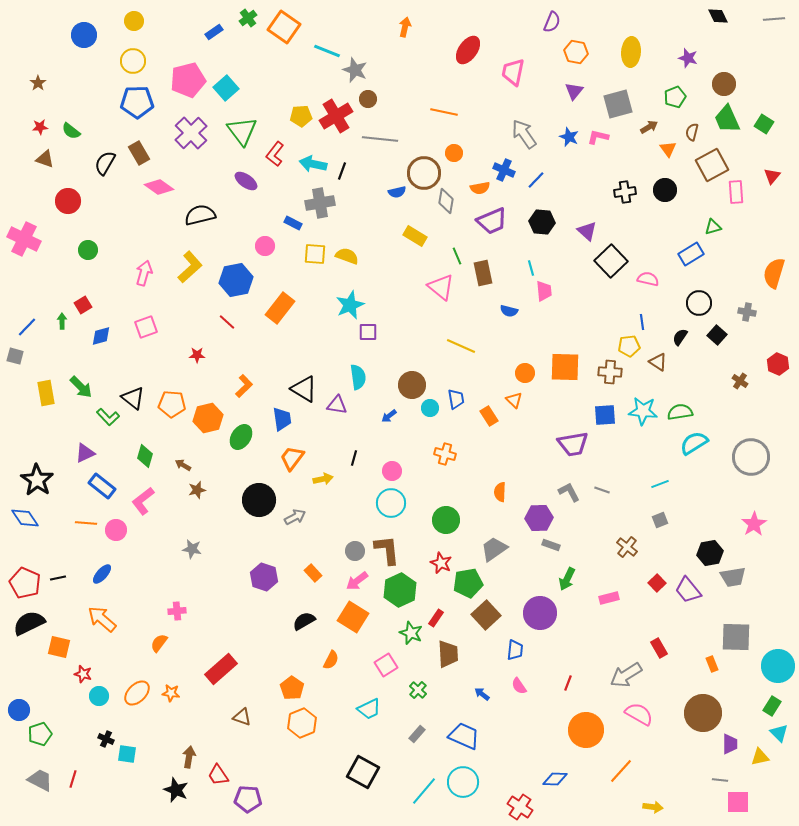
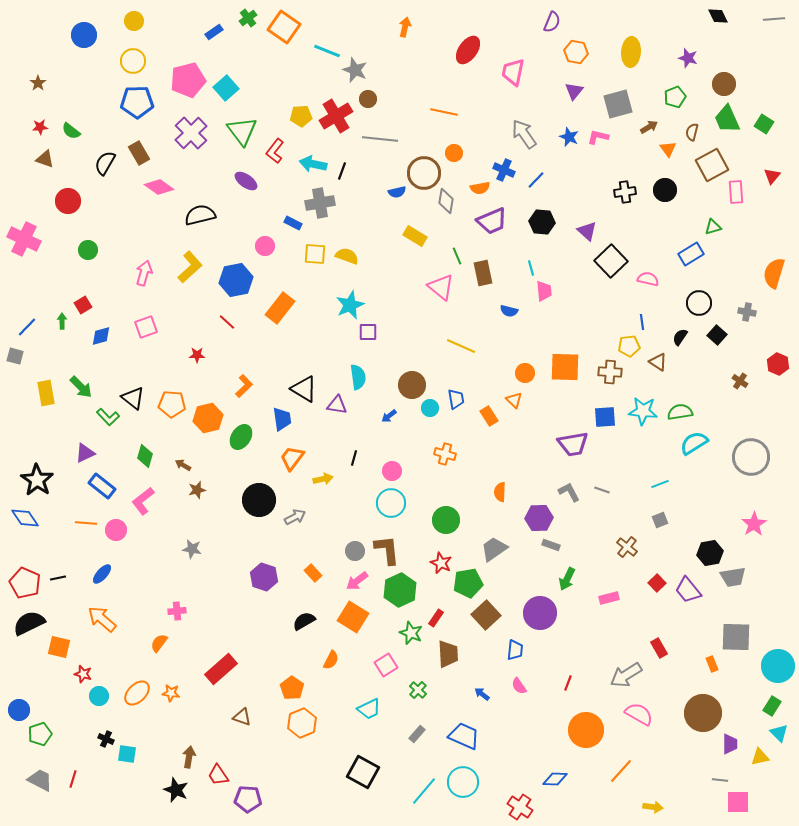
red L-shape at (275, 154): moved 3 px up
blue square at (605, 415): moved 2 px down
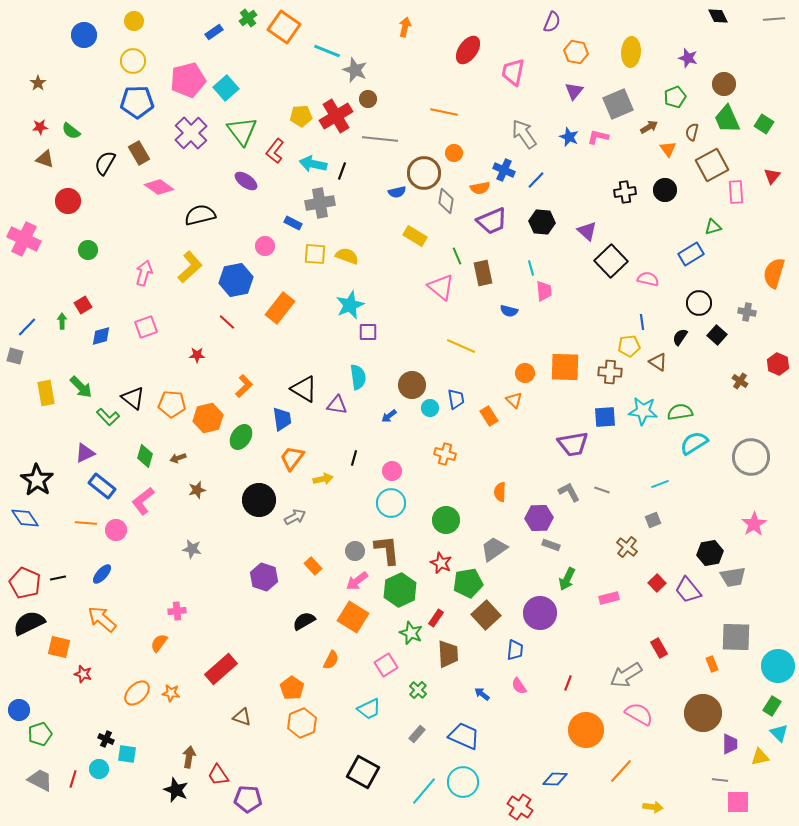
gray square at (618, 104): rotated 8 degrees counterclockwise
brown arrow at (183, 465): moved 5 px left, 7 px up; rotated 49 degrees counterclockwise
gray square at (660, 520): moved 7 px left
orange rectangle at (313, 573): moved 7 px up
cyan circle at (99, 696): moved 73 px down
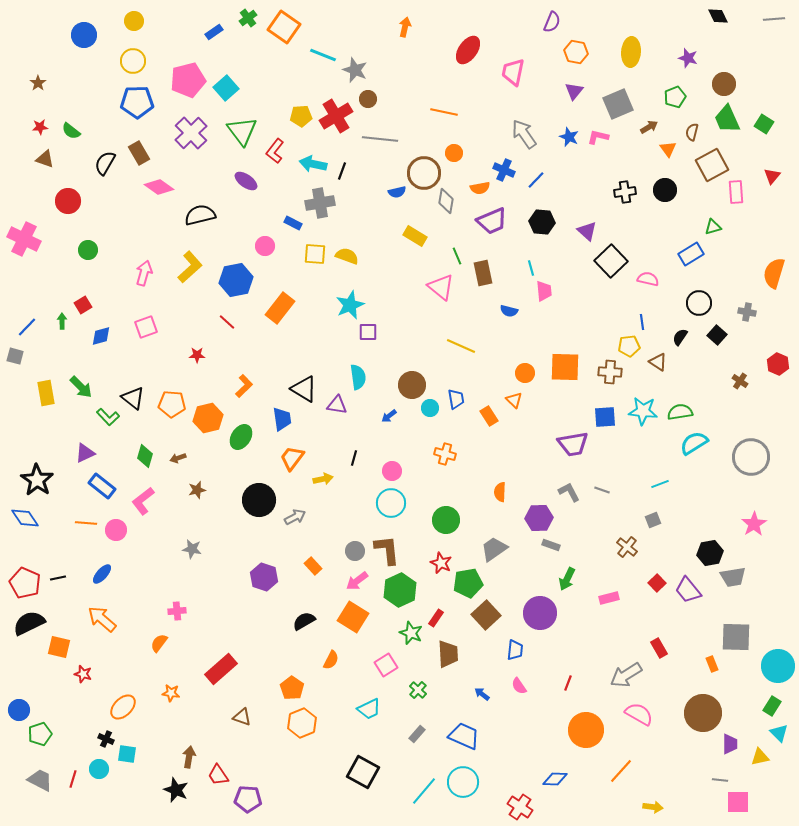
cyan line at (327, 51): moved 4 px left, 4 px down
orange ellipse at (137, 693): moved 14 px left, 14 px down
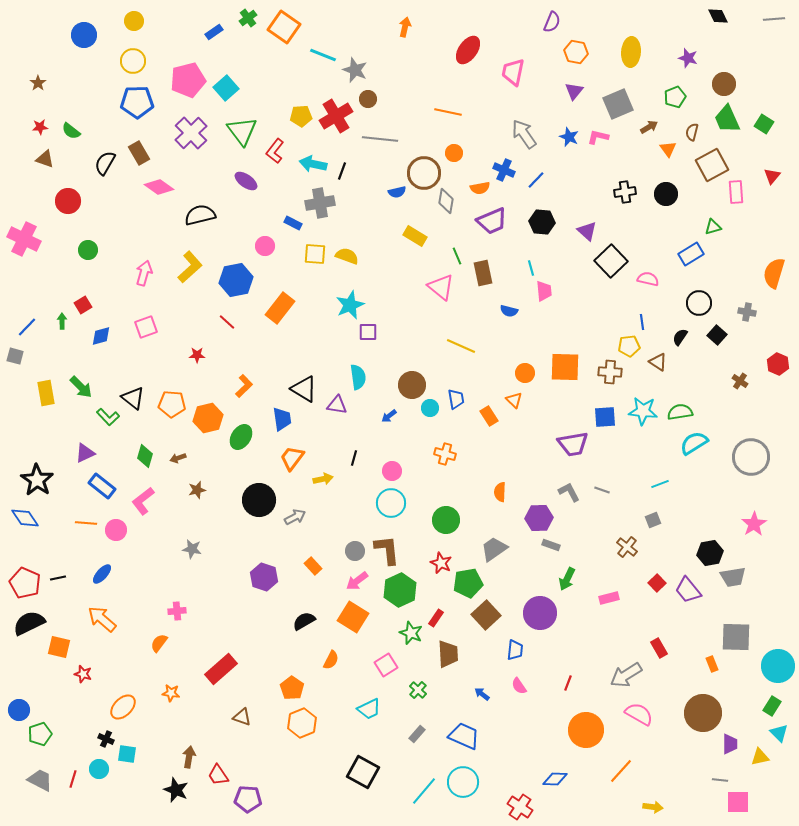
orange line at (444, 112): moved 4 px right
black circle at (665, 190): moved 1 px right, 4 px down
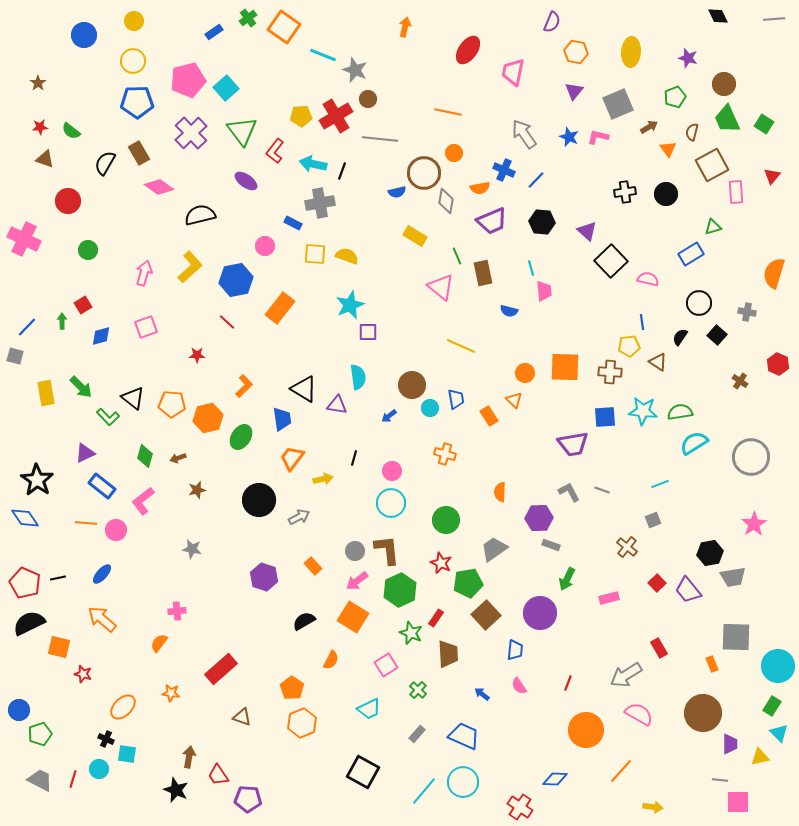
gray arrow at (295, 517): moved 4 px right
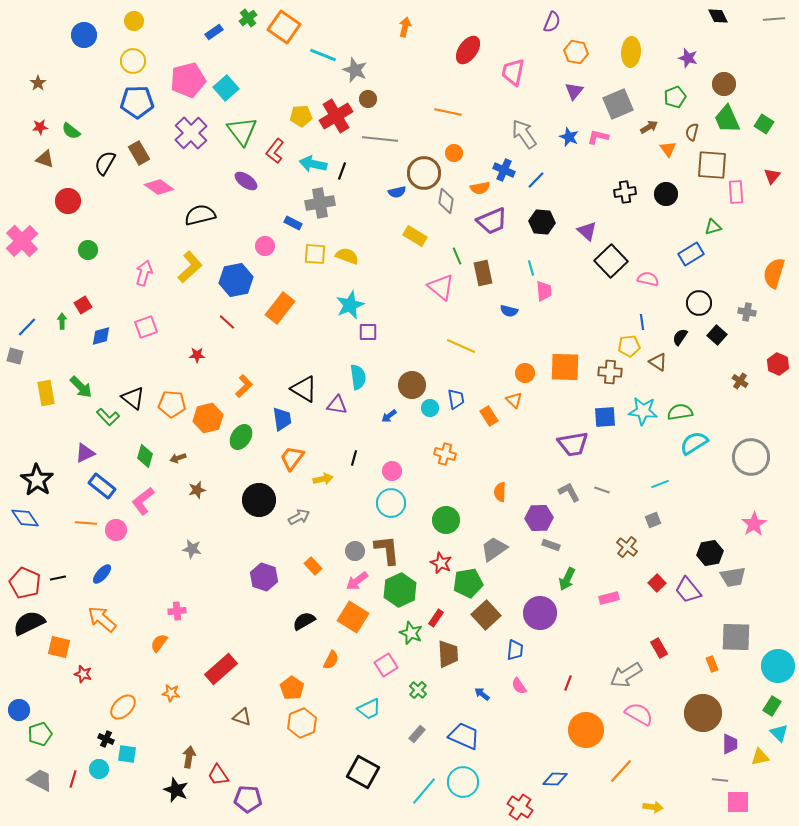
brown square at (712, 165): rotated 32 degrees clockwise
pink cross at (24, 239): moved 2 px left, 2 px down; rotated 20 degrees clockwise
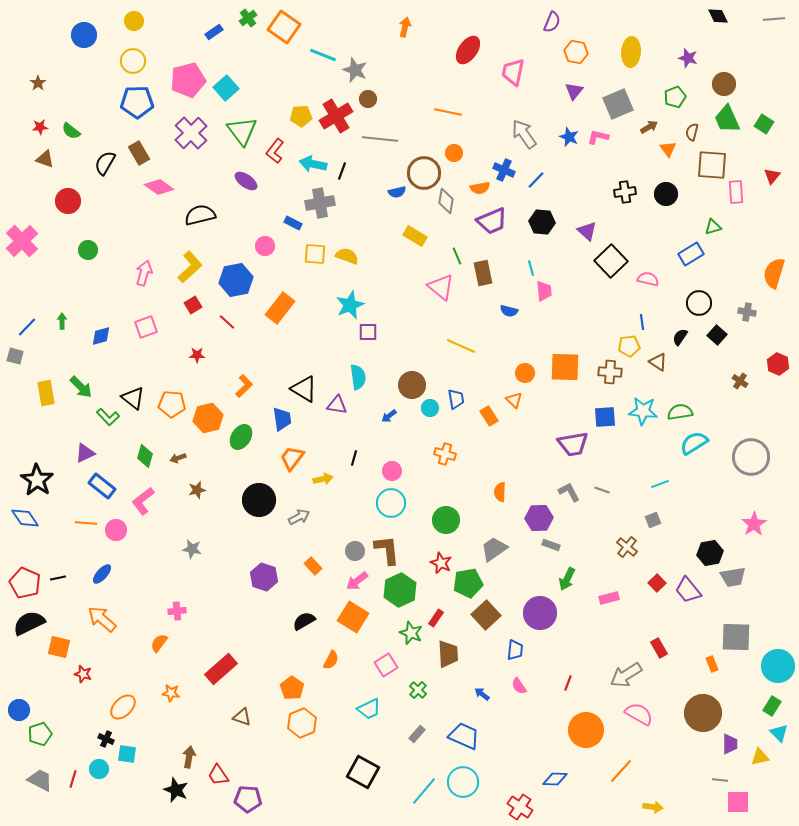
red square at (83, 305): moved 110 px right
